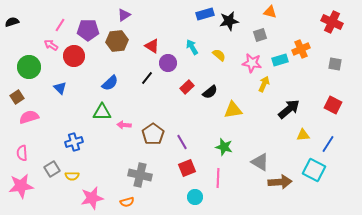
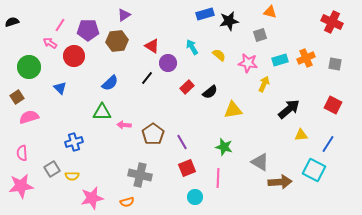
pink arrow at (51, 45): moved 1 px left, 2 px up
orange cross at (301, 49): moved 5 px right, 9 px down
pink star at (252, 63): moved 4 px left
yellow triangle at (303, 135): moved 2 px left
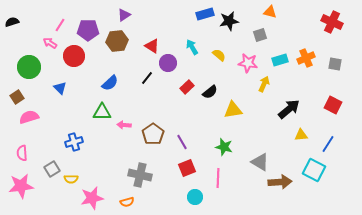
yellow semicircle at (72, 176): moved 1 px left, 3 px down
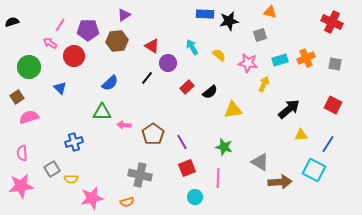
blue rectangle at (205, 14): rotated 18 degrees clockwise
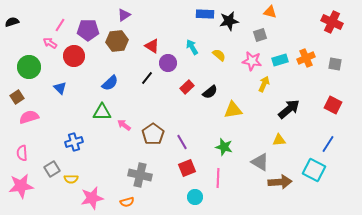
pink star at (248, 63): moved 4 px right, 2 px up
pink arrow at (124, 125): rotated 32 degrees clockwise
yellow triangle at (301, 135): moved 22 px left, 5 px down
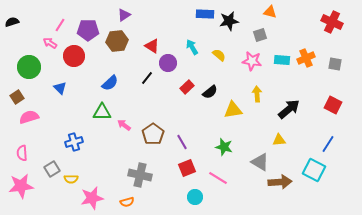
cyan rectangle at (280, 60): moved 2 px right; rotated 21 degrees clockwise
yellow arrow at (264, 84): moved 7 px left, 10 px down; rotated 28 degrees counterclockwise
pink line at (218, 178): rotated 60 degrees counterclockwise
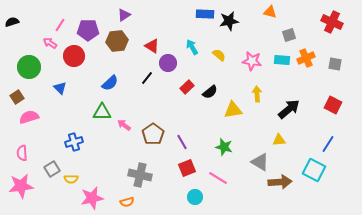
gray square at (260, 35): moved 29 px right
